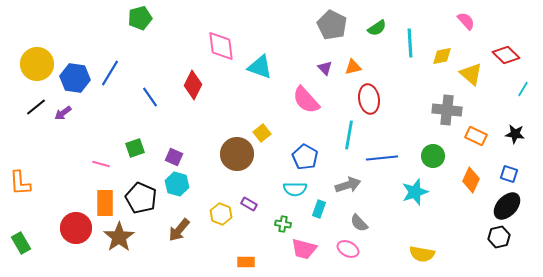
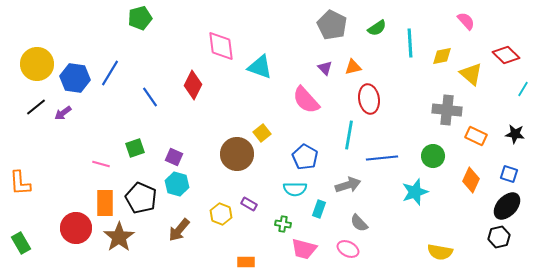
yellow semicircle at (422, 254): moved 18 px right, 2 px up
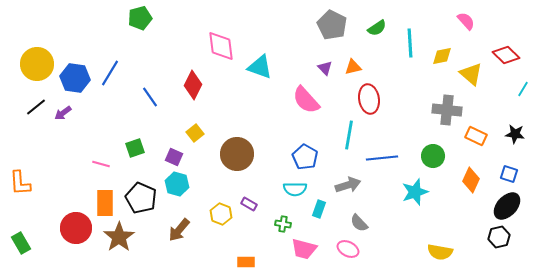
yellow square at (262, 133): moved 67 px left
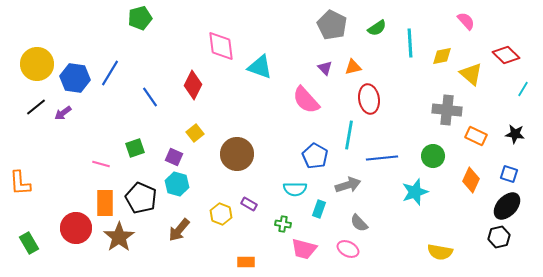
blue pentagon at (305, 157): moved 10 px right, 1 px up
green rectangle at (21, 243): moved 8 px right
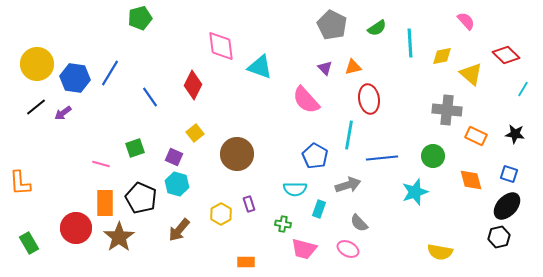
orange diamond at (471, 180): rotated 40 degrees counterclockwise
purple rectangle at (249, 204): rotated 42 degrees clockwise
yellow hexagon at (221, 214): rotated 10 degrees clockwise
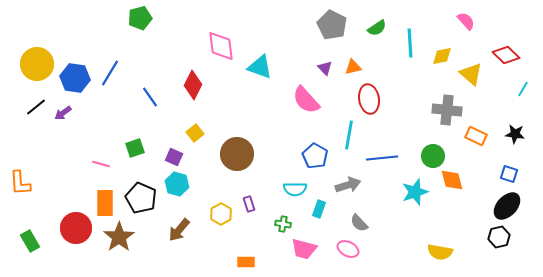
orange diamond at (471, 180): moved 19 px left
green rectangle at (29, 243): moved 1 px right, 2 px up
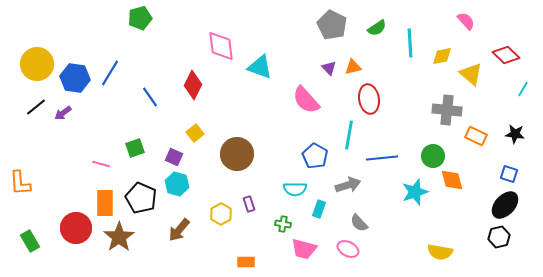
purple triangle at (325, 68): moved 4 px right
black ellipse at (507, 206): moved 2 px left, 1 px up
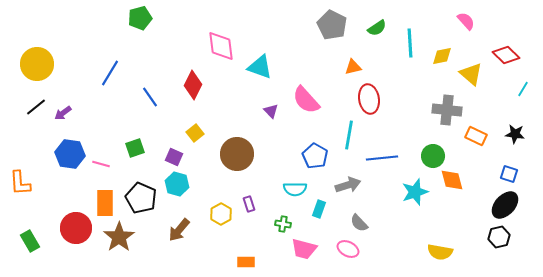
purple triangle at (329, 68): moved 58 px left, 43 px down
blue hexagon at (75, 78): moved 5 px left, 76 px down
